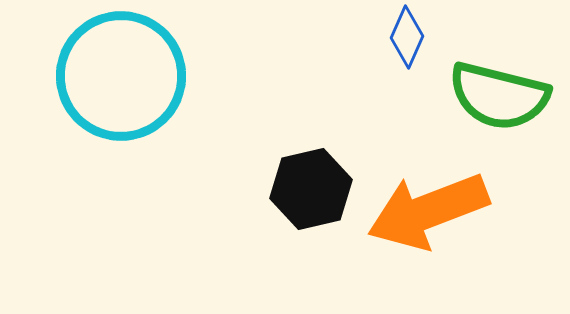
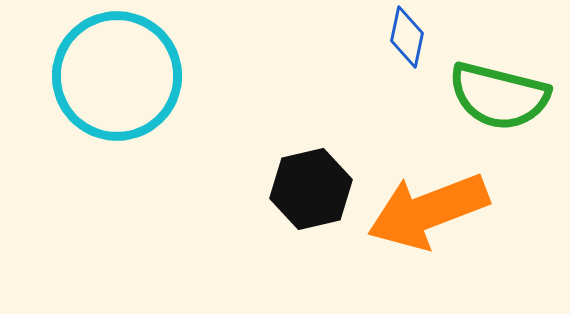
blue diamond: rotated 12 degrees counterclockwise
cyan circle: moved 4 px left
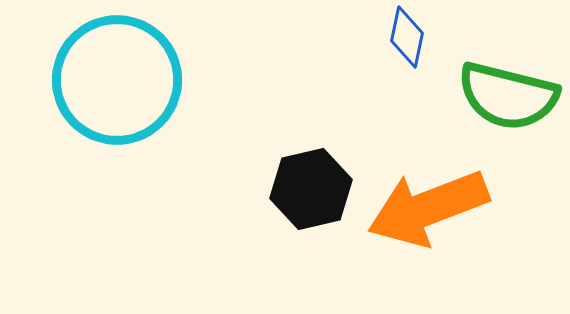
cyan circle: moved 4 px down
green semicircle: moved 9 px right
orange arrow: moved 3 px up
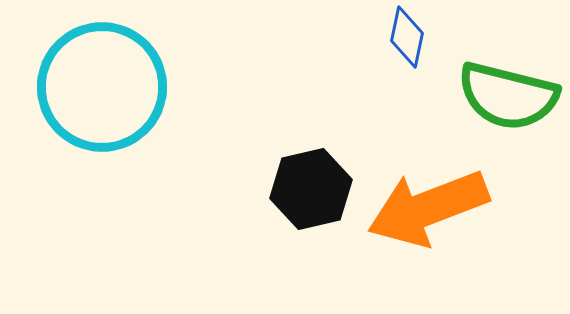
cyan circle: moved 15 px left, 7 px down
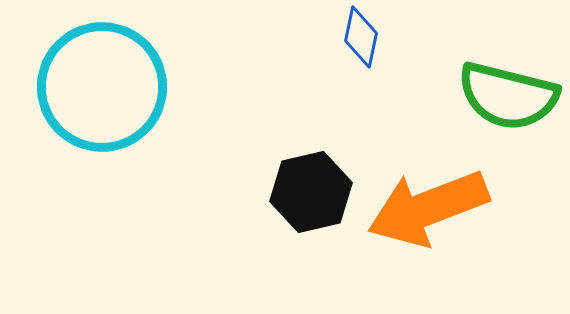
blue diamond: moved 46 px left
black hexagon: moved 3 px down
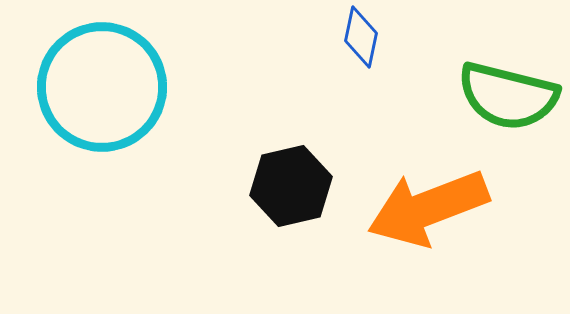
black hexagon: moved 20 px left, 6 px up
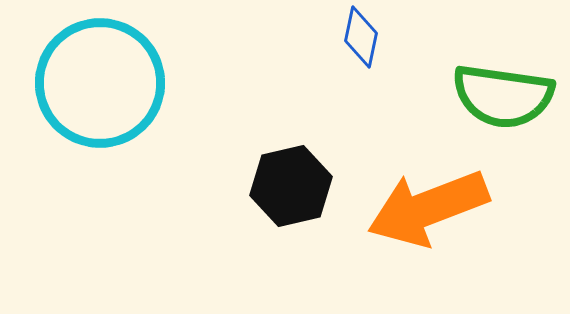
cyan circle: moved 2 px left, 4 px up
green semicircle: moved 5 px left; rotated 6 degrees counterclockwise
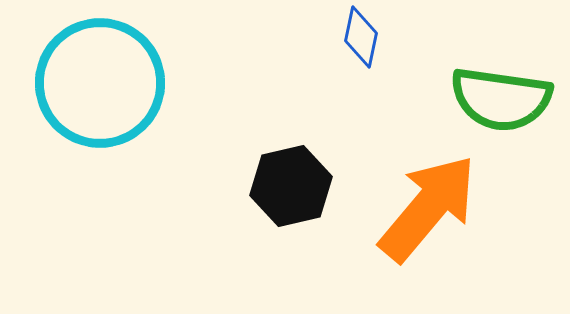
green semicircle: moved 2 px left, 3 px down
orange arrow: rotated 151 degrees clockwise
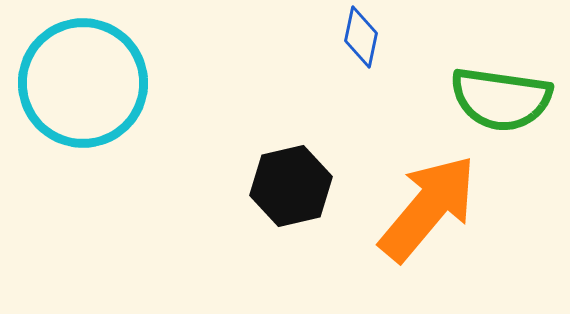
cyan circle: moved 17 px left
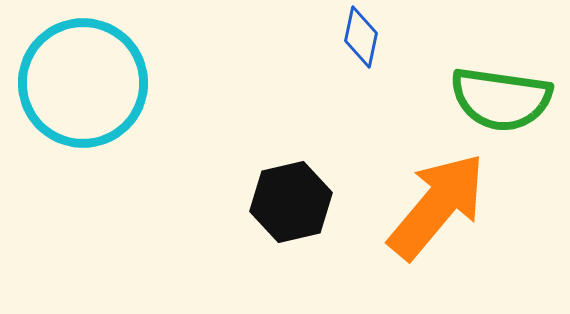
black hexagon: moved 16 px down
orange arrow: moved 9 px right, 2 px up
